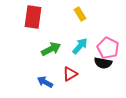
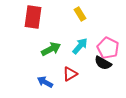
black semicircle: rotated 18 degrees clockwise
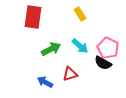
cyan arrow: rotated 90 degrees clockwise
red triangle: rotated 14 degrees clockwise
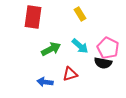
black semicircle: rotated 18 degrees counterclockwise
blue arrow: rotated 21 degrees counterclockwise
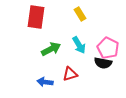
red rectangle: moved 3 px right
cyan arrow: moved 1 px left, 1 px up; rotated 18 degrees clockwise
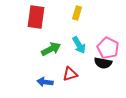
yellow rectangle: moved 3 px left, 1 px up; rotated 48 degrees clockwise
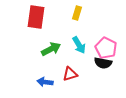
pink pentagon: moved 2 px left
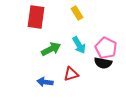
yellow rectangle: rotated 48 degrees counterclockwise
red triangle: moved 1 px right
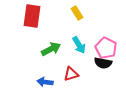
red rectangle: moved 4 px left, 1 px up
